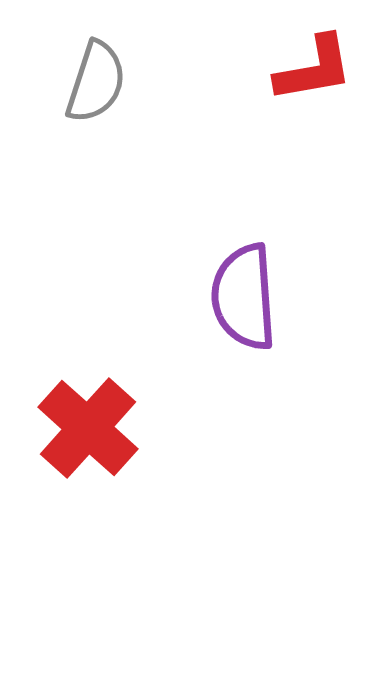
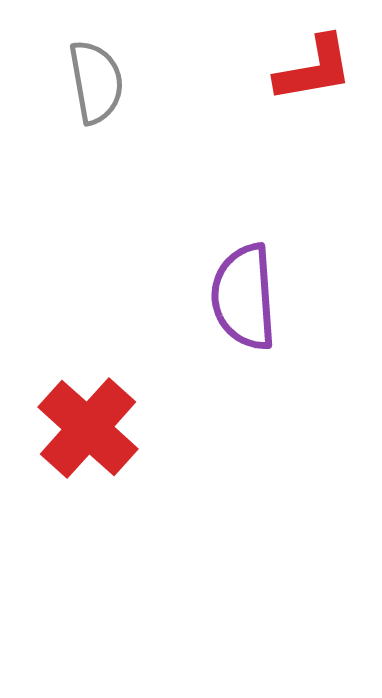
gray semicircle: rotated 28 degrees counterclockwise
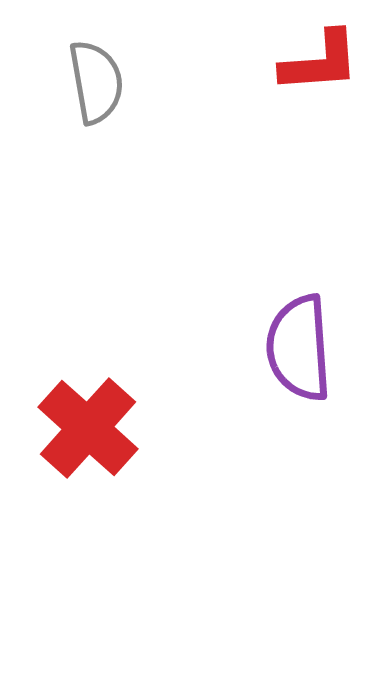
red L-shape: moved 6 px right, 7 px up; rotated 6 degrees clockwise
purple semicircle: moved 55 px right, 51 px down
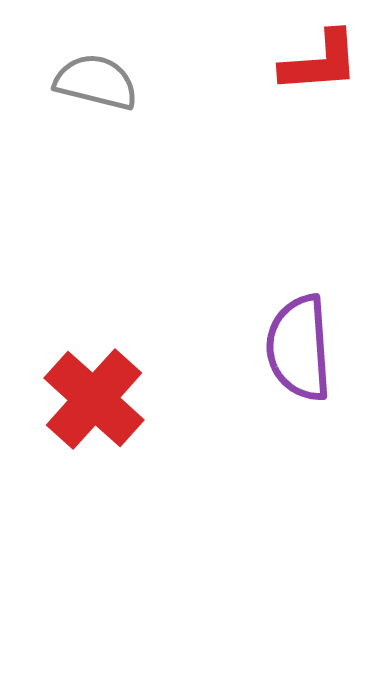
gray semicircle: rotated 66 degrees counterclockwise
red cross: moved 6 px right, 29 px up
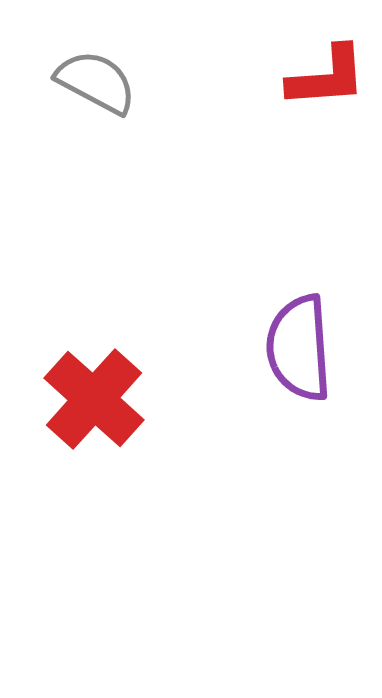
red L-shape: moved 7 px right, 15 px down
gray semicircle: rotated 14 degrees clockwise
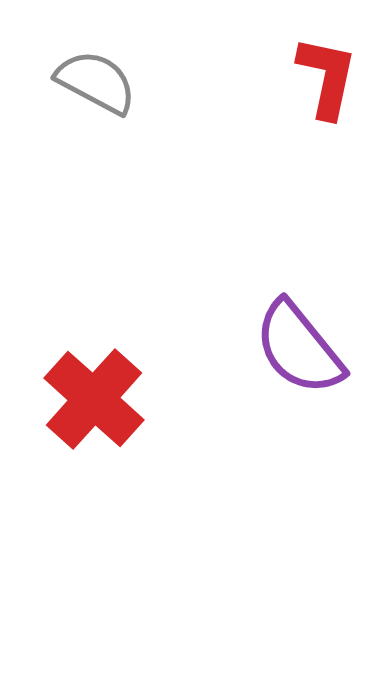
red L-shape: rotated 74 degrees counterclockwise
purple semicircle: rotated 35 degrees counterclockwise
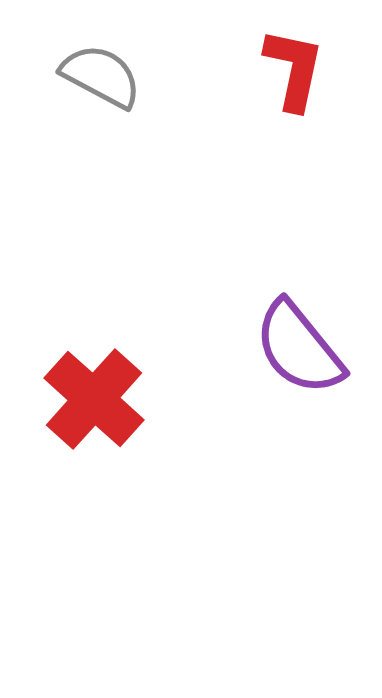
red L-shape: moved 33 px left, 8 px up
gray semicircle: moved 5 px right, 6 px up
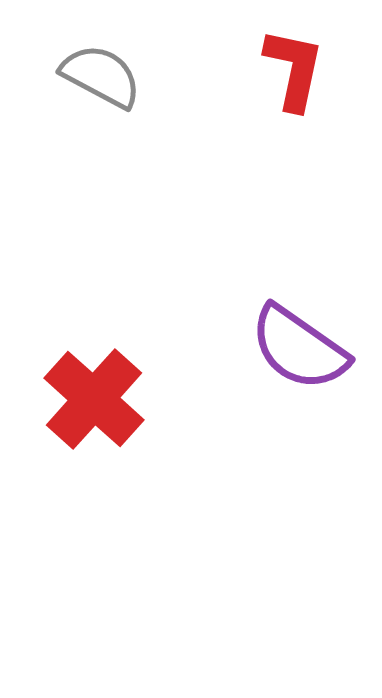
purple semicircle: rotated 16 degrees counterclockwise
